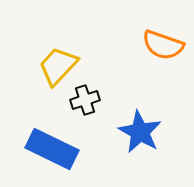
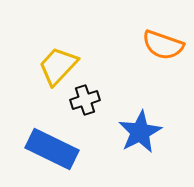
blue star: rotated 15 degrees clockwise
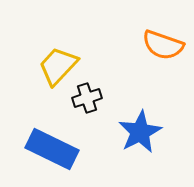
black cross: moved 2 px right, 2 px up
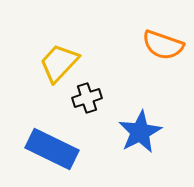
yellow trapezoid: moved 1 px right, 3 px up
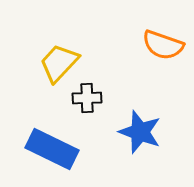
black cross: rotated 16 degrees clockwise
blue star: rotated 24 degrees counterclockwise
